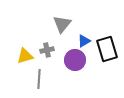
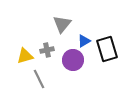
purple circle: moved 2 px left
gray line: rotated 30 degrees counterclockwise
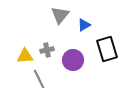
gray triangle: moved 2 px left, 9 px up
blue triangle: moved 16 px up
yellow triangle: rotated 12 degrees clockwise
